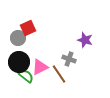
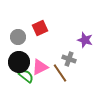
red square: moved 12 px right
gray circle: moved 1 px up
brown line: moved 1 px right, 1 px up
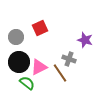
gray circle: moved 2 px left
pink triangle: moved 1 px left
green semicircle: moved 1 px right, 7 px down
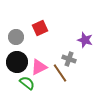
black circle: moved 2 px left
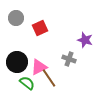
gray circle: moved 19 px up
brown line: moved 11 px left, 5 px down
